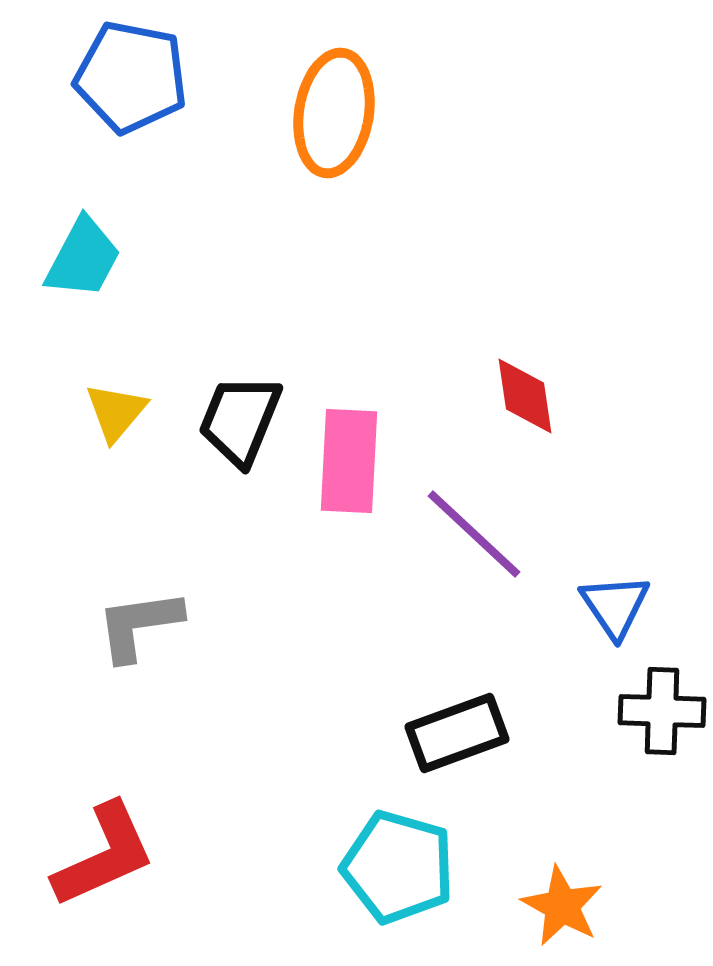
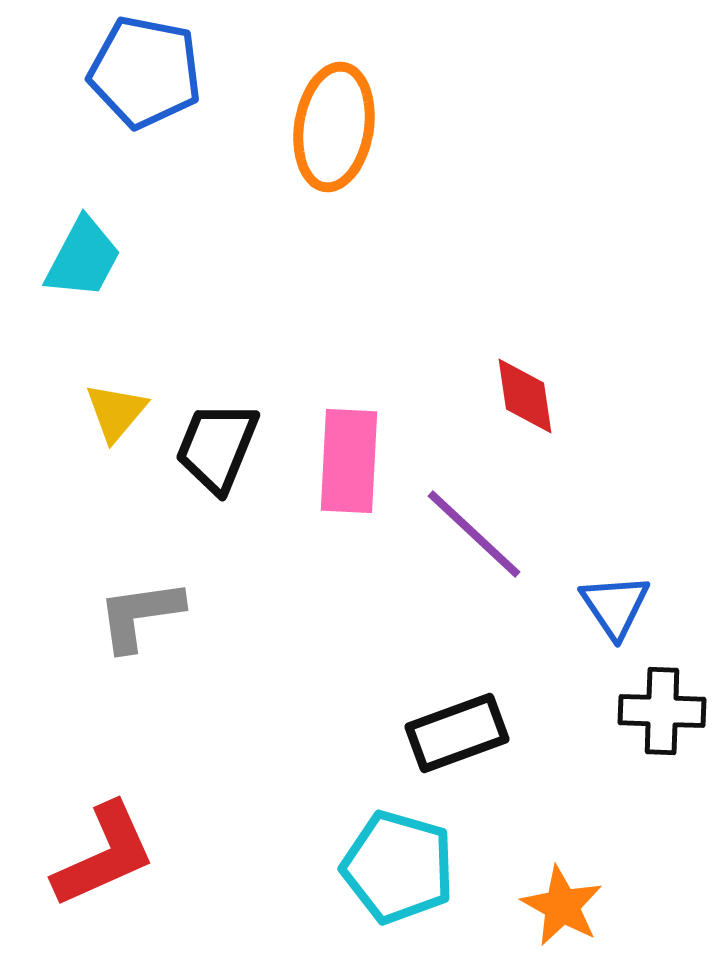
blue pentagon: moved 14 px right, 5 px up
orange ellipse: moved 14 px down
black trapezoid: moved 23 px left, 27 px down
gray L-shape: moved 1 px right, 10 px up
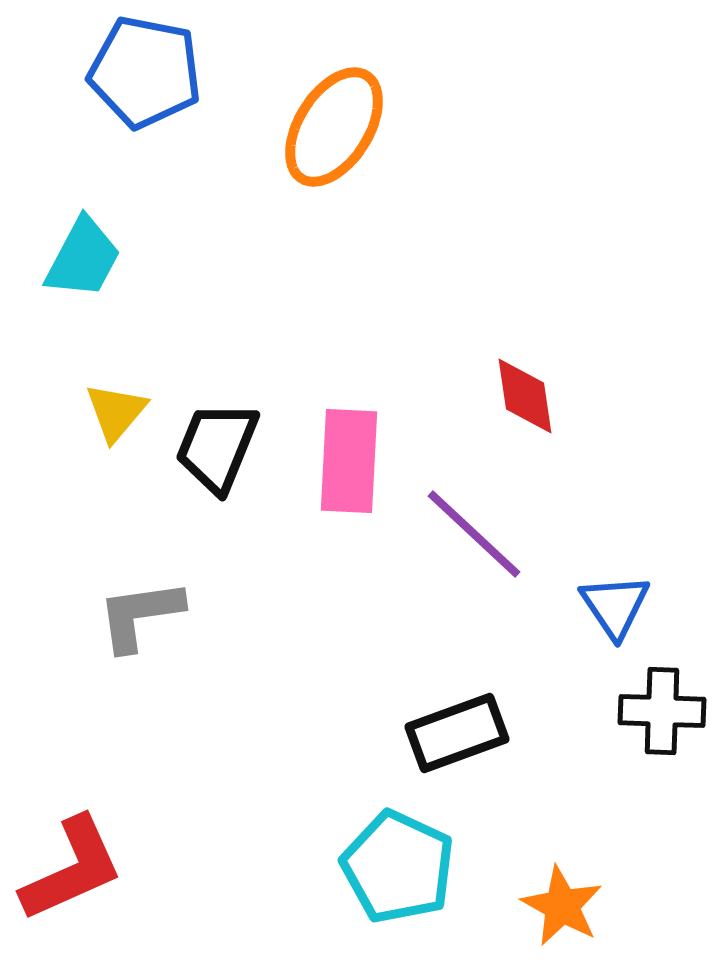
orange ellipse: rotated 23 degrees clockwise
red L-shape: moved 32 px left, 14 px down
cyan pentagon: rotated 9 degrees clockwise
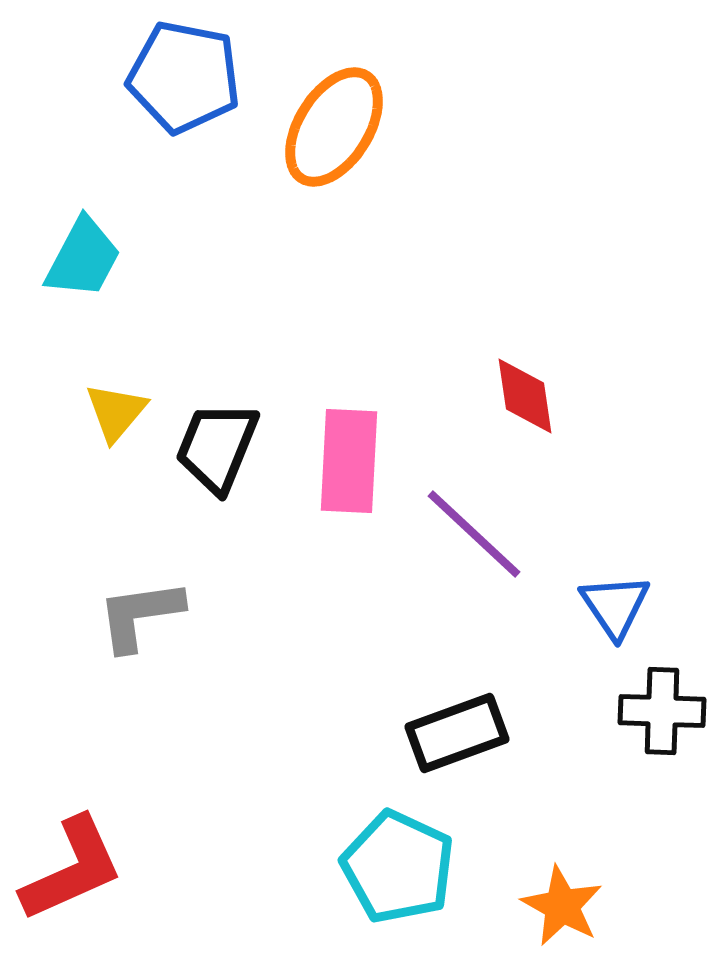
blue pentagon: moved 39 px right, 5 px down
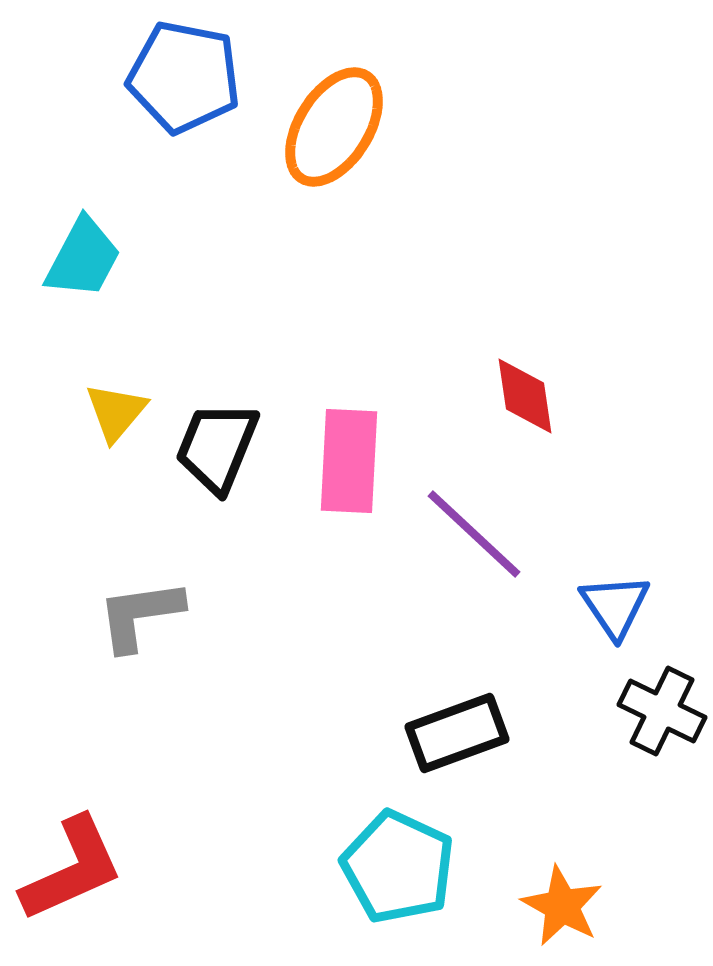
black cross: rotated 24 degrees clockwise
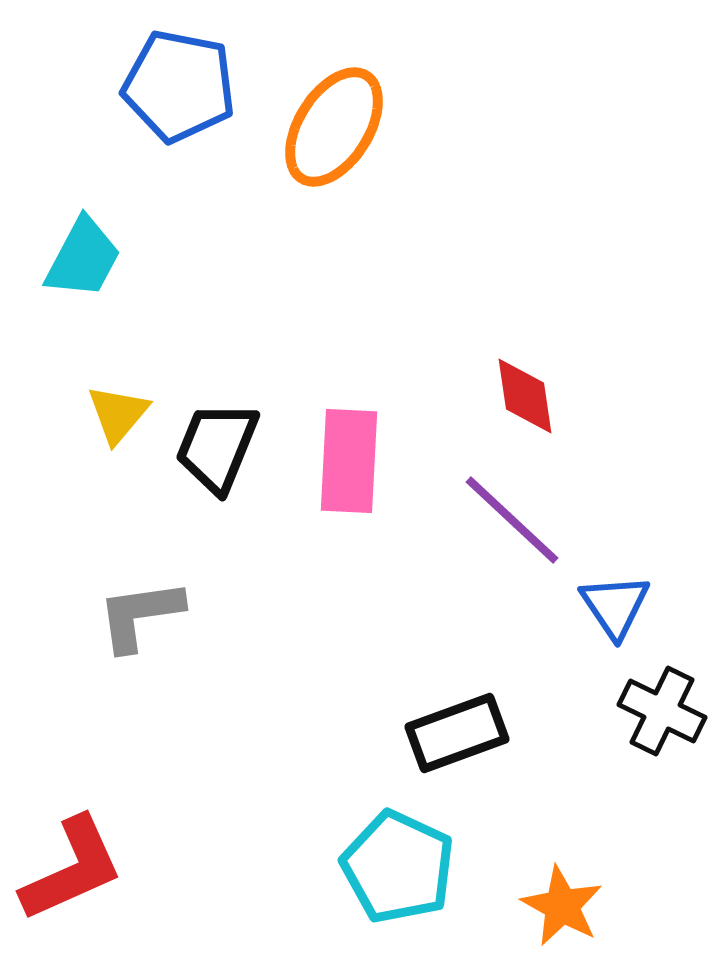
blue pentagon: moved 5 px left, 9 px down
yellow triangle: moved 2 px right, 2 px down
purple line: moved 38 px right, 14 px up
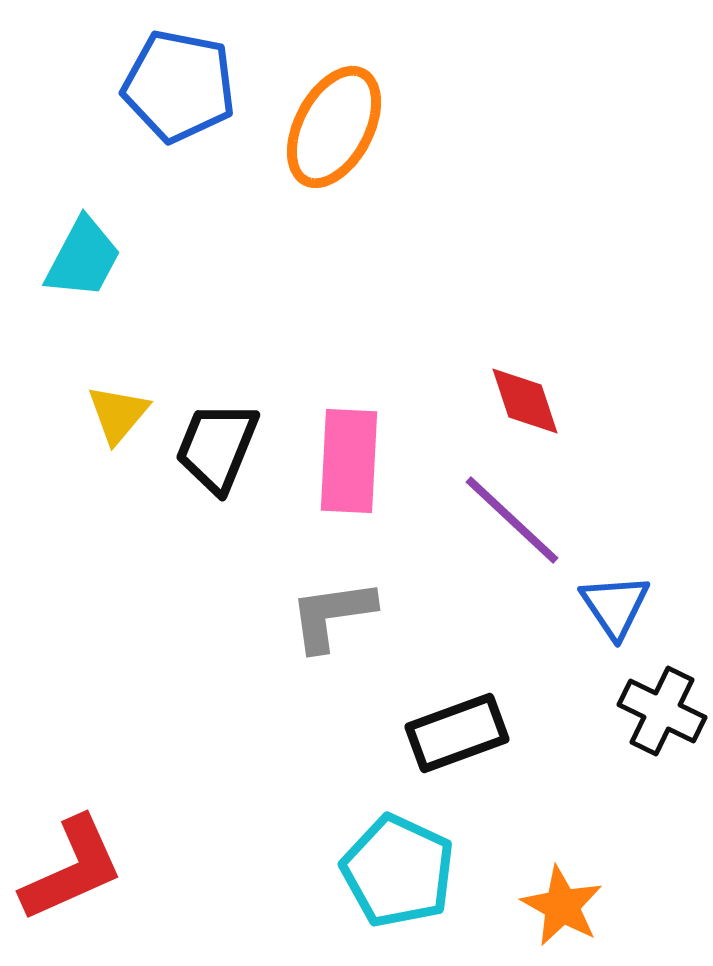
orange ellipse: rotated 4 degrees counterclockwise
red diamond: moved 5 px down; rotated 10 degrees counterclockwise
gray L-shape: moved 192 px right
cyan pentagon: moved 4 px down
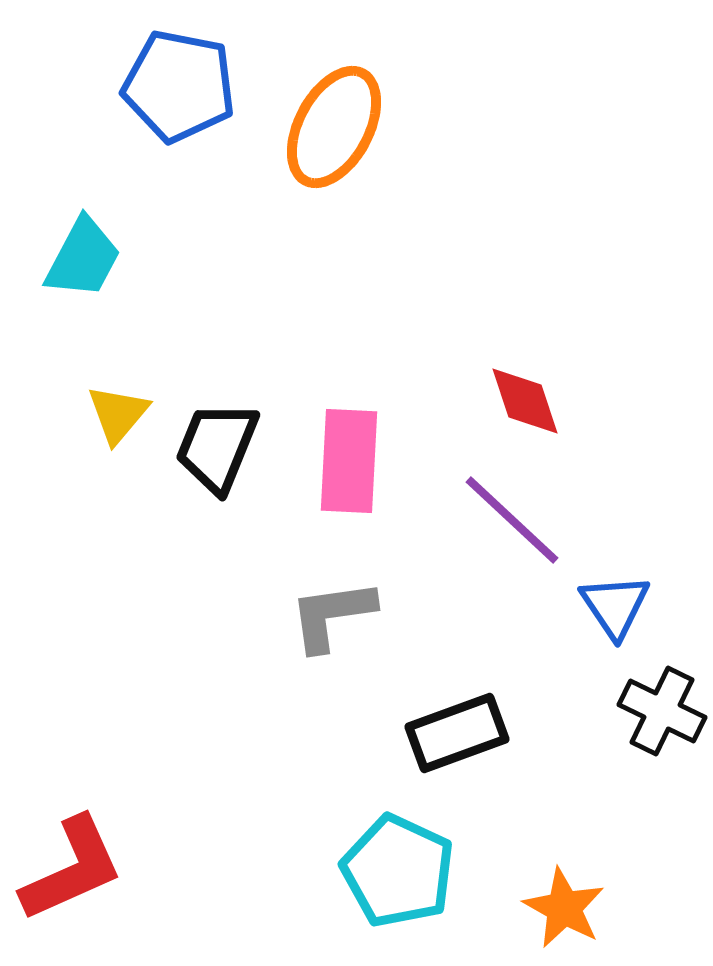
orange star: moved 2 px right, 2 px down
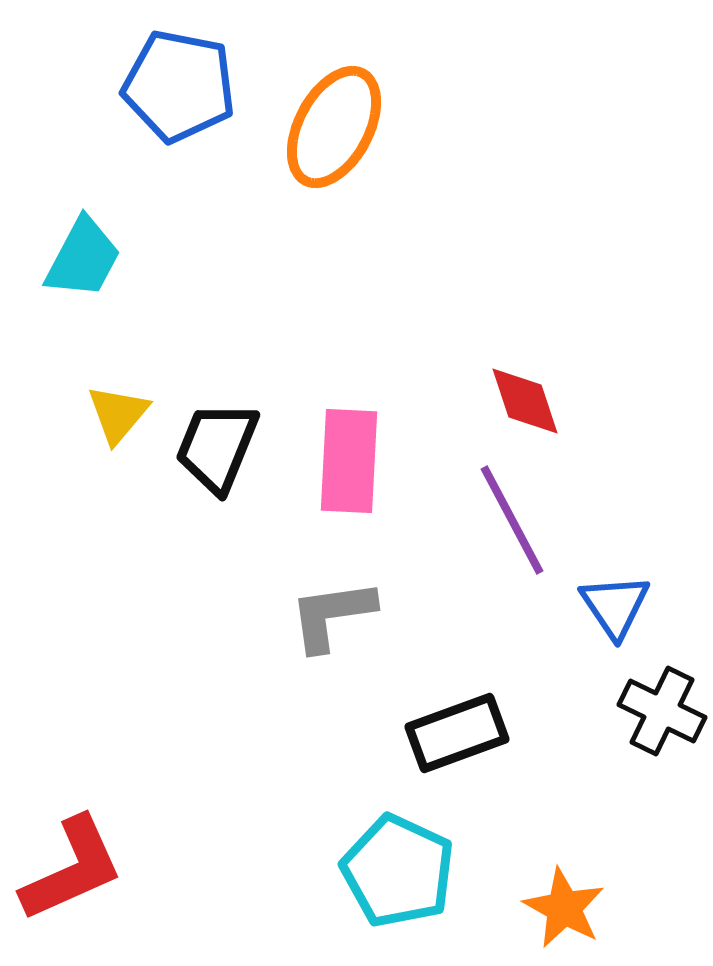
purple line: rotated 19 degrees clockwise
